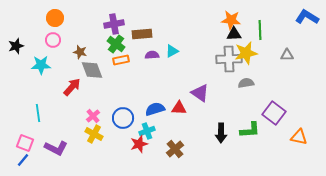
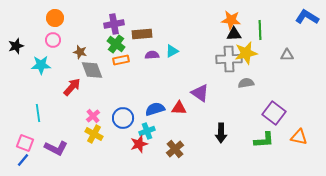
green L-shape: moved 14 px right, 10 px down
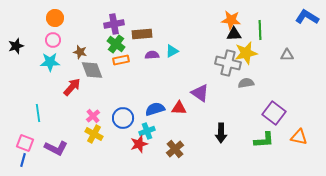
gray cross: moved 1 px left, 4 px down; rotated 15 degrees clockwise
cyan star: moved 9 px right, 3 px up
blue line: rotated 24 degrees counterclockwise
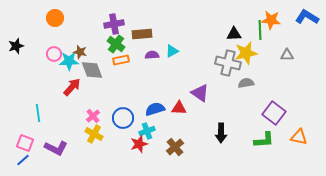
orange star: moved 40 px right
pink circle: moved 1 px right, 14 px down
cyan star: moved 19 px right, 1 px up
brown cross: moved 2 px up
blue line: rotated 32 degrees clockwise
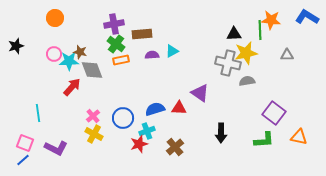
gray semicircle: moved 1 px right, 2 px up
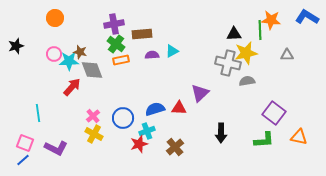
purple triangle: rotated 42 degrees clockwise
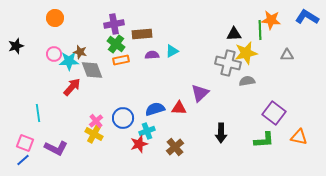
pink cross: moved 3 px right, 5 px down
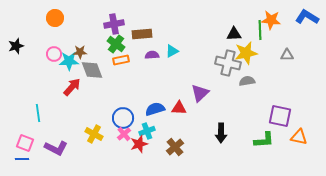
brown star: rotated 16 degrees counterclockwise
purple square: moved 6 px right, 3 px down; rotated 25 degrees counterclockwise
pink cross: moved 28 px right, 13 px down
blue line: moved 1 px left, 1 px up; rotated 40 degrees clockwise
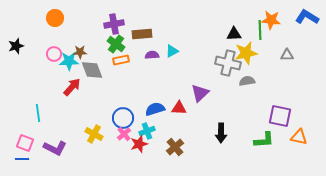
purple L-shape: moved 1 px left
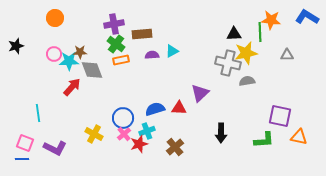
green line: moved 2 px down
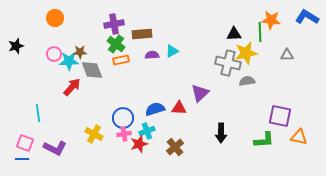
pink cross: rotated 32 degrees clockwise
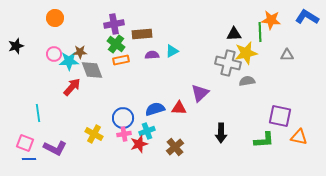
blue line: moved 7 px right
